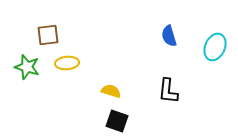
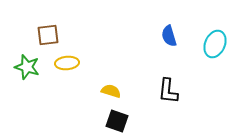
cyan ellipse: moved 3 px up
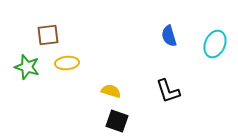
black L-shape: rotated 24 degrees counterclockwise
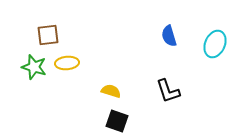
green star: moved 7 px right
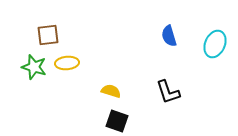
black L-shape: moved 1 px down
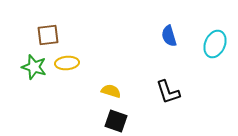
black square: moved 1 px left
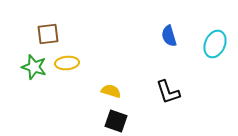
brown square: moved 1 px up
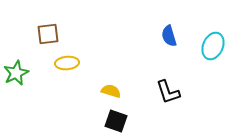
cyan ellipse: moved 2 px left, 2 px down
green star: moved 18 px left, 6 px down; rotated 30 degrees clockwise
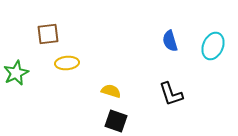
blue semicircle: moved 1 px right, 5 px down
black L-shape: moved 3 px right, 2 px down
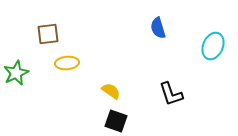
blue semicircle: moved 12 px left, 13 px up
yellow semicircle: rotated 18 degrees clockwise
